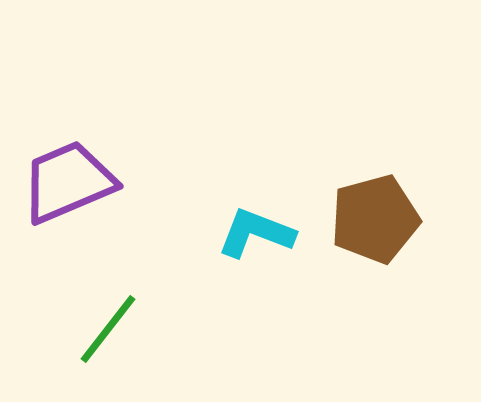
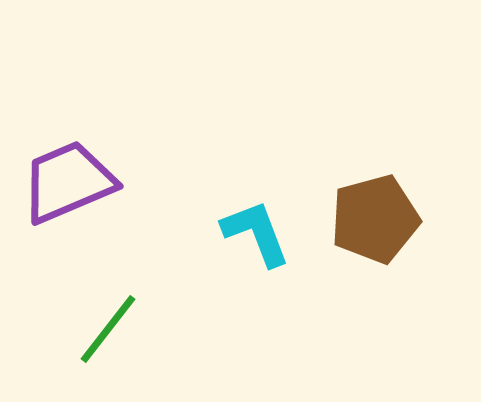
cyan L-shape: rotated 48 degrees clockwise
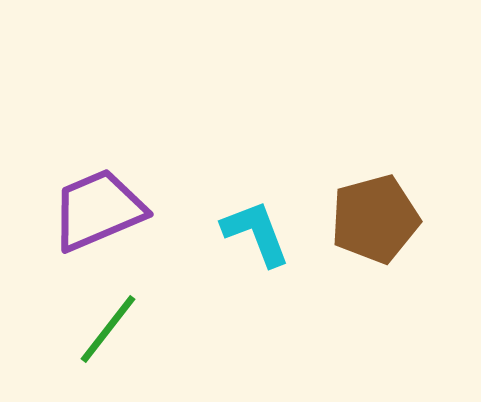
purple trapezoid: moved 30 px right, 28 px down
